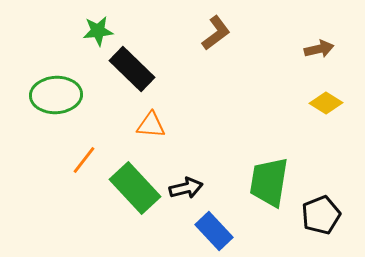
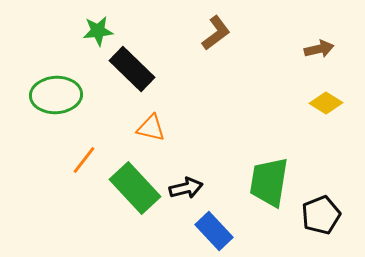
orange triangle: moved 3 px down; rotated 8 degrees clockwise
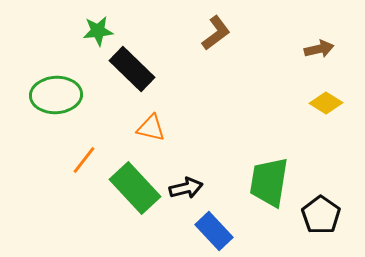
black pentagon: rotated 15 degrees counterclockwise
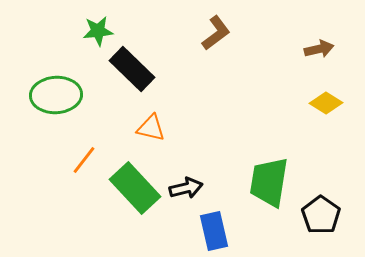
blue rectangle: rotated 30 degrees clockwise
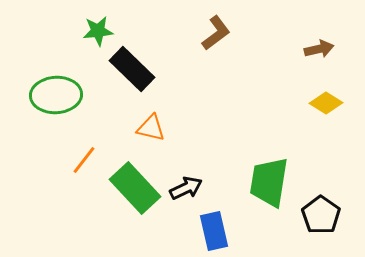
black arrow: rotated 12 degrees counterclockwise
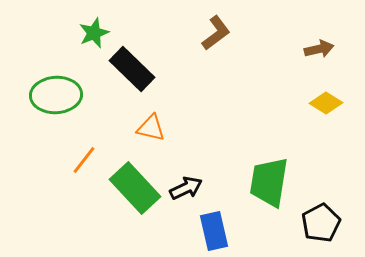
green star: moved 4 px left, 2 px down; rotated 16 degrees counterclockwise
black pentagon: moved 8 px down; rotated 9 degrees clockwise
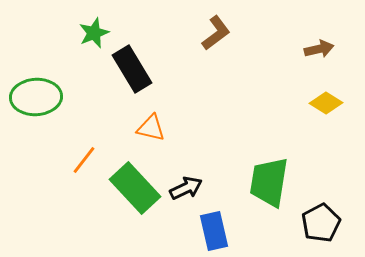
black rectangle: rotated 15 degrees clockwise
green ellipse: moved 20 px left, 2 px down
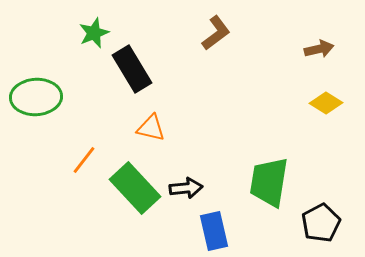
black arrow: rotated 20 degrees clockwise
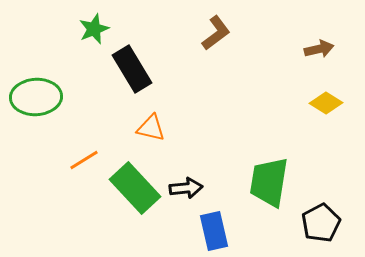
green star: moved 4 px up
orange line: rotated 20 degrees clockwise
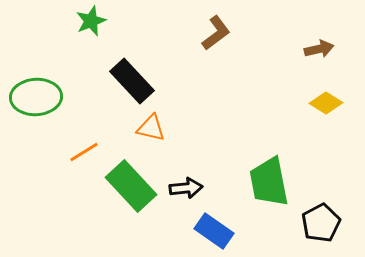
green star: moved 3 px left, 8 px up
black rectangle: moved 12 px down; rotated 12 degrees counterclockwise
orange line: moved 8 px up
green trapezoid: rotated 20 degrees counterclockwise
green rectangle: moved 4 px left, 2 px up
blue rectangle: rotated 42 degrees counterclockwise
